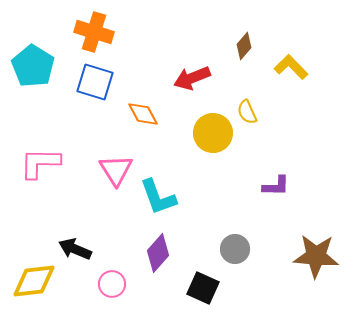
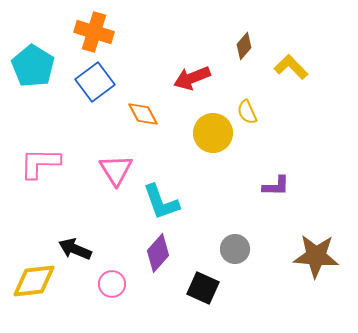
blue square: rotated 36 degrees clockwise
cyan L-shape: moved 3 px right, 5 px down
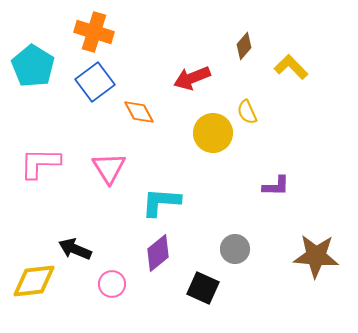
orange diamond: moved 4 px left, 2 px up
pink triangle: moved 7 px left, 2 px up
cyan L-shape: rotated 114 degrees clockwise
purple diamond: rotated 9 degrees clockwise
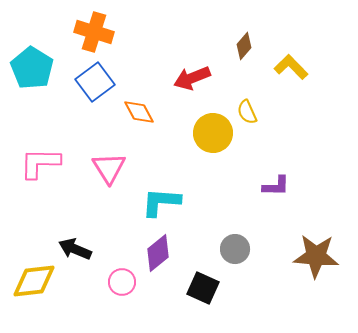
cyan pentagon: moved 1 px left, 2 px down
pink circle: moved 10 px right, 2 px up
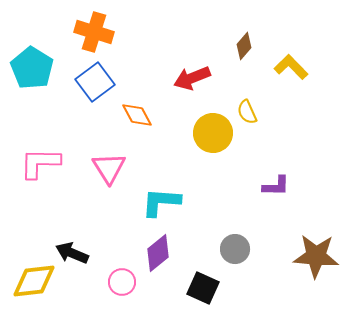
orange diamond: moved 2 px left, 3 px down
black arrow: moved 3 px left, 4 px down
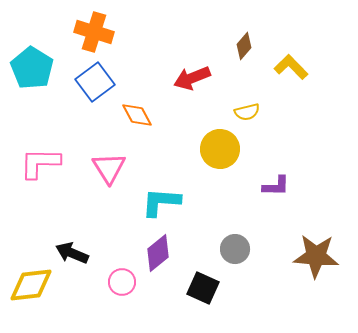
yellow semicircle: rotated 80 degrees counterclockwise
yellow circle: moved 7 px right, 16 px down
yellow diamond: moved 3 px left, 4 px down
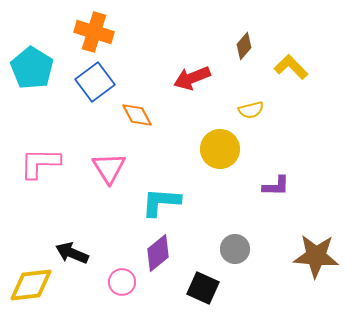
yellow semicircle: moved 4 px right, 2 px up
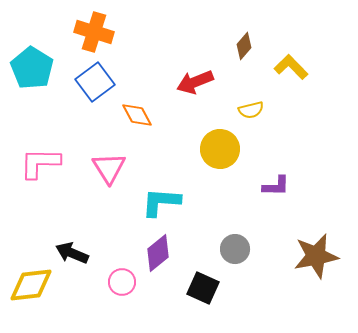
red arrow: moved 3 px right, 4 px down
brown star: rotated 15 degrees counterclockwise
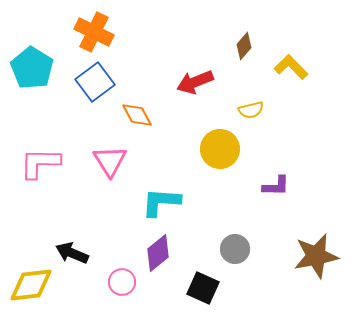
orange cross: rotated 9 degrees clockwise
pink triangle: moved 1 px right, 7 px up
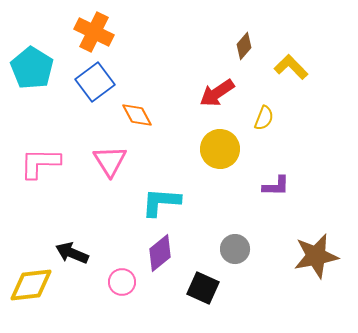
red arrow: moved 22 px right, 11 px down; rotated 12 degrees counterclockwise
yellow semicircle: moved 13 px right, 8 px down; rotated 55 degrees counterclockwise
purple diamond: moved 2 px right
